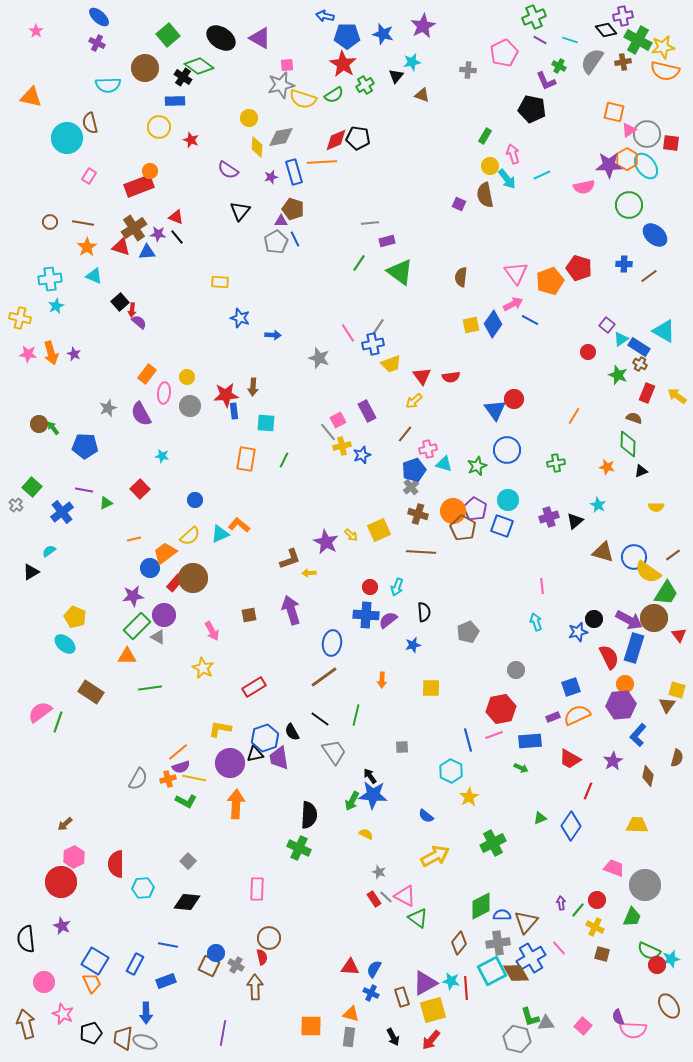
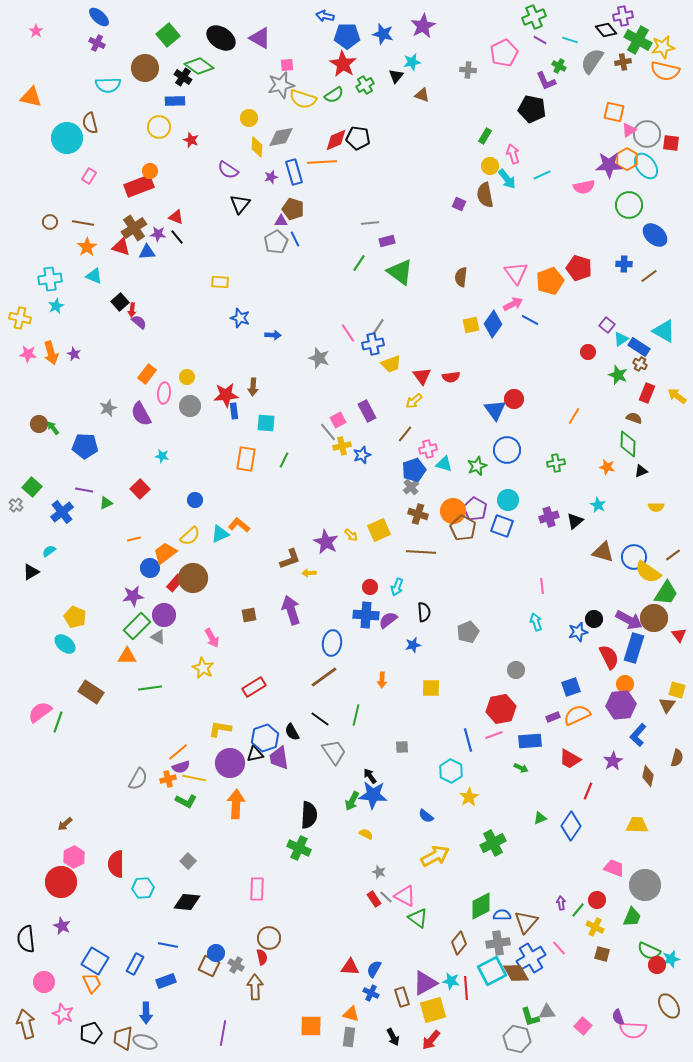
black triangle at (240, 211): moved 7 px up
pink arrow at (212, 631): moved 7 px down
gray triangle at (546, 1023): moved 1 px right, 11 px up
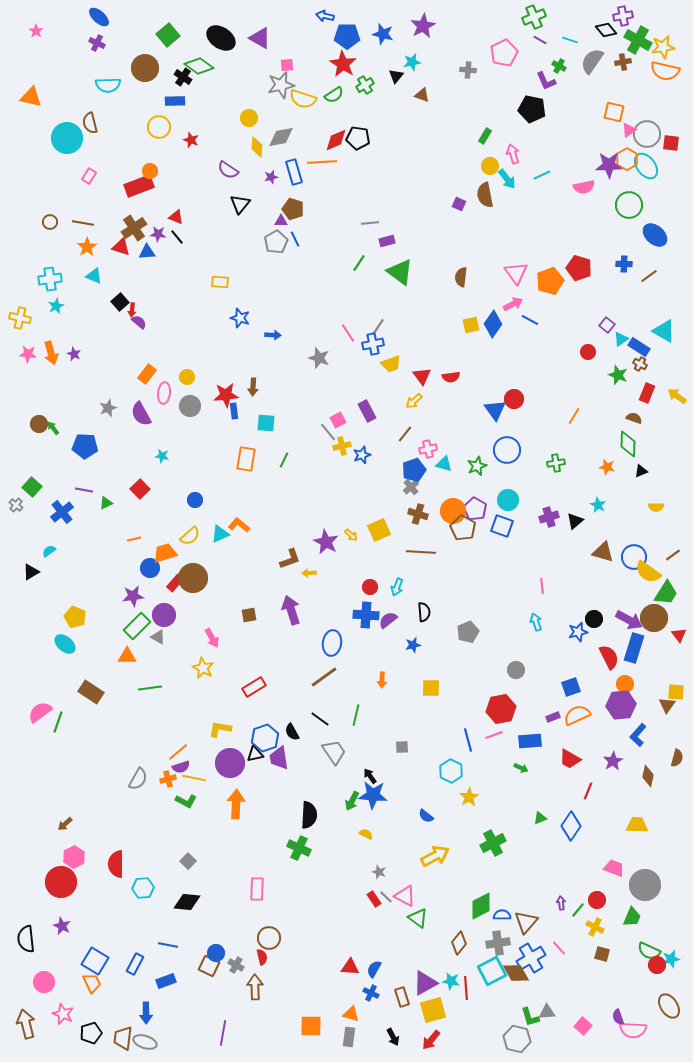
orange trapezoid at (165, 553): rotated 20 degrees clockwise
yellow square at (677, 690): moved 1 px left, 2 px down; rotated 12 degrees counterclockwise
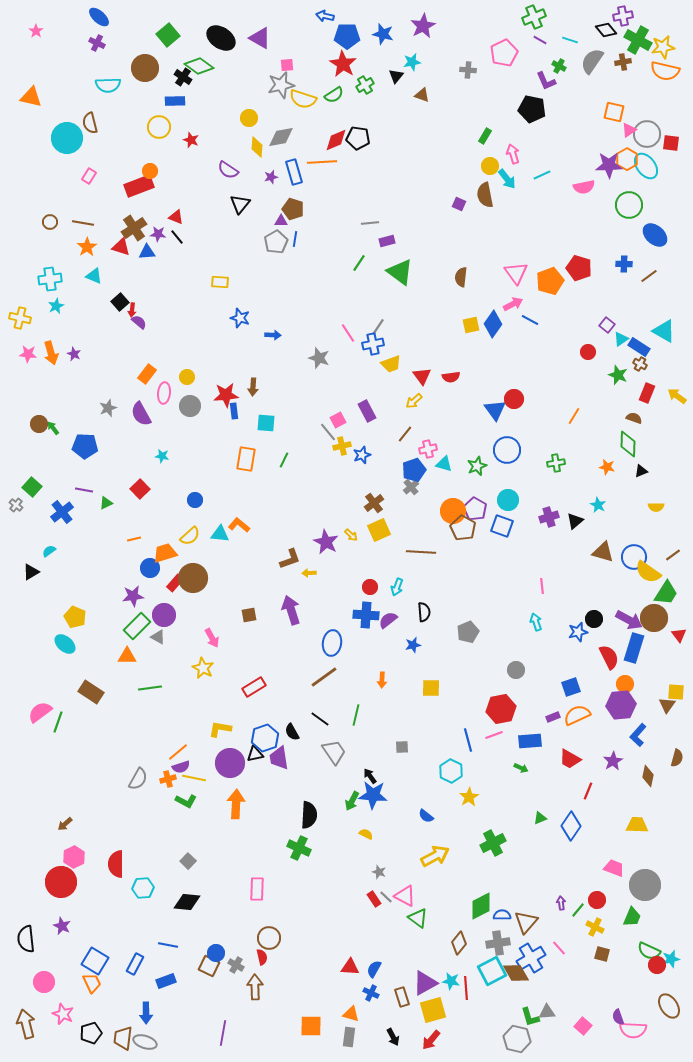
blue line at (295, 239): rotated 35 degrees clockwise
brown cross at (418, 514): moved 44 px left, 11 px up; rotated 36 degrees clockwise
cyan triangle at (220, 534): rotated 30 degrees clockwise
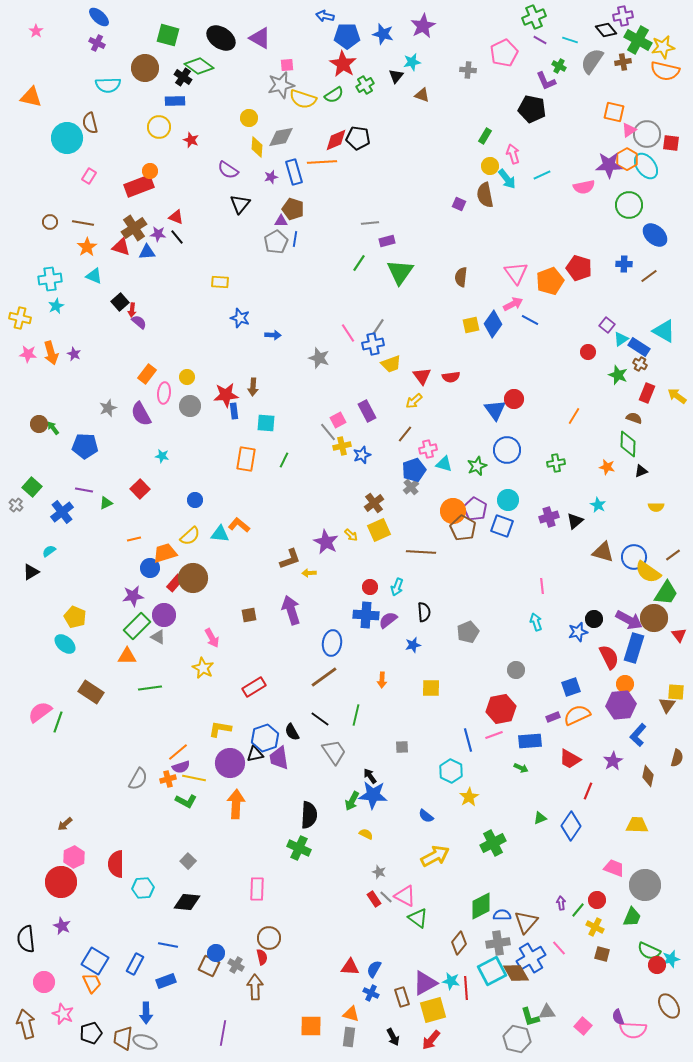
green square at (168, 35): rotated 35 degrees counterclockwise
green triangle at (400, 272): rotated 28 degrees clockwise
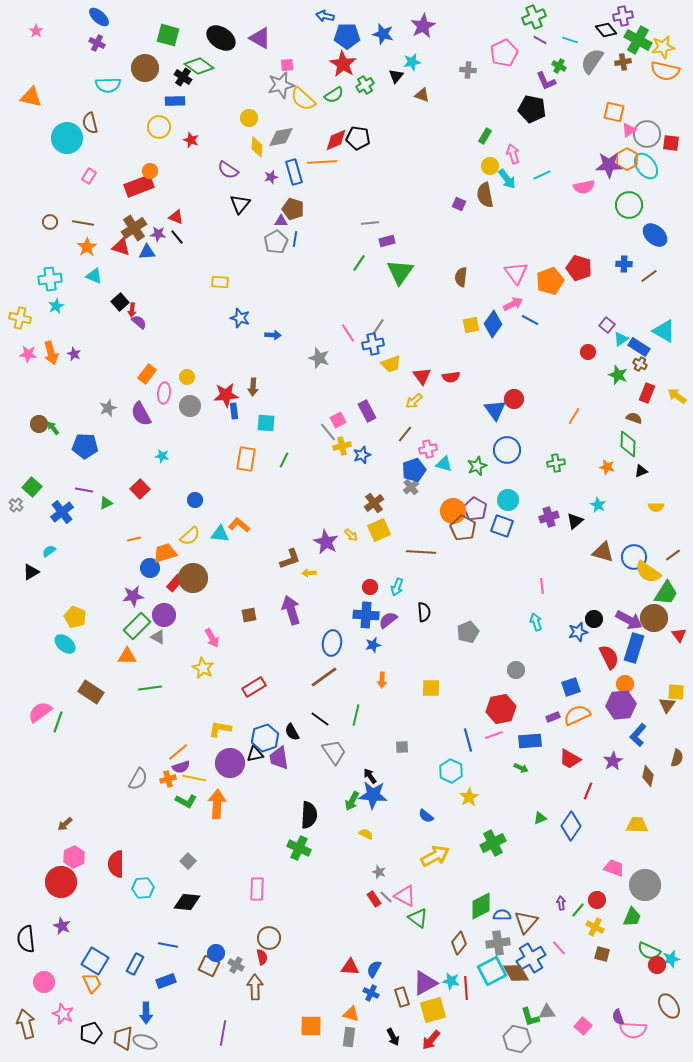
yellow semicircle at (303, 99): rotated 24 degrees clockwise
blue star at (413, 645): moved 40 px left
orange arrow at (236, 804): moved 19 px left
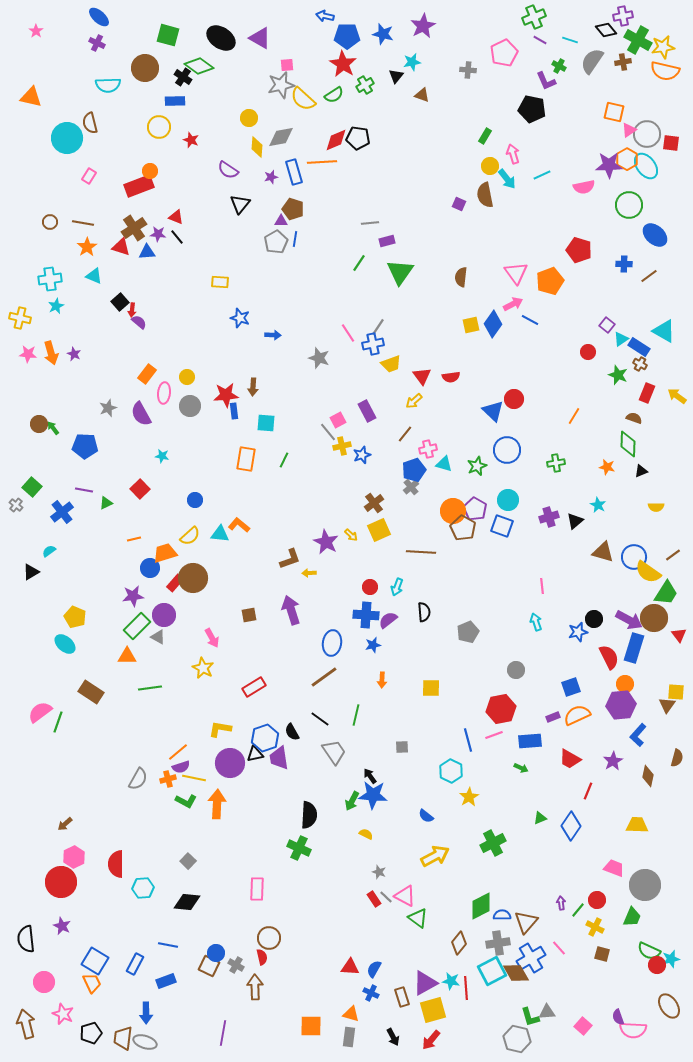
red pentagon at (579, 268): moved 18 px up
blue triangle at (495, 410): moved 2 px left, 1 px down; rotated 10 degrees counterclockwise
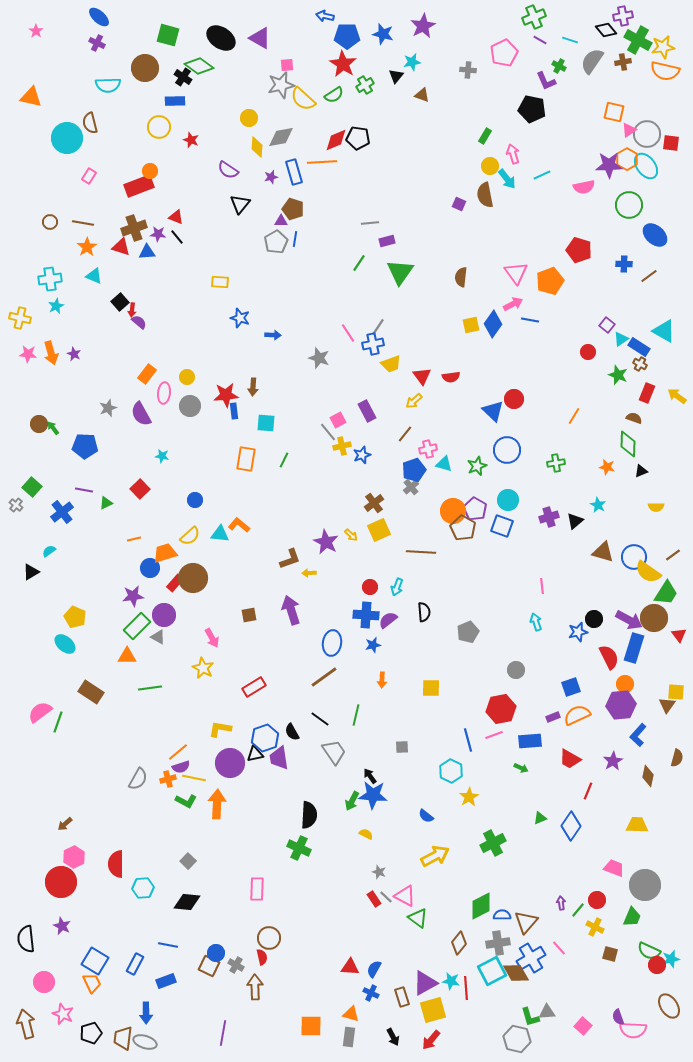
brown cross at (134, 228): rotated 15 degrees clockwise
blue line at (530, 320): rotated 18 degrees counterclockwise
brown square at (602, 954): moved 8 px right
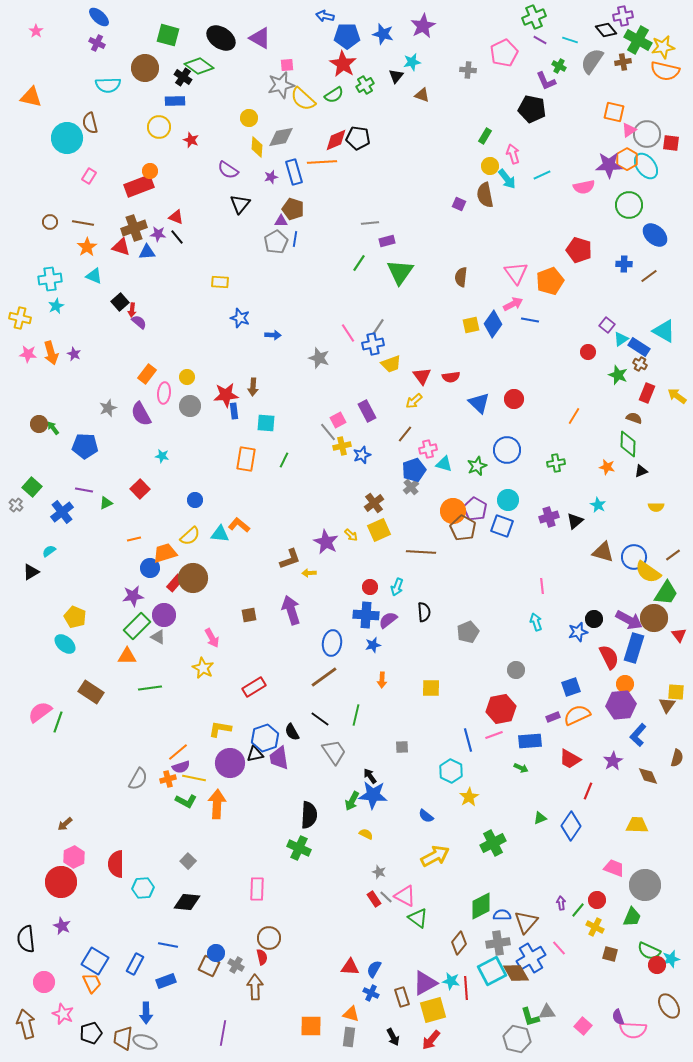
blue triangle at (493, 411): moved 14 px left, 8 px up
brown diamond at (648, 776): rotated 35 degrees counterclockwise
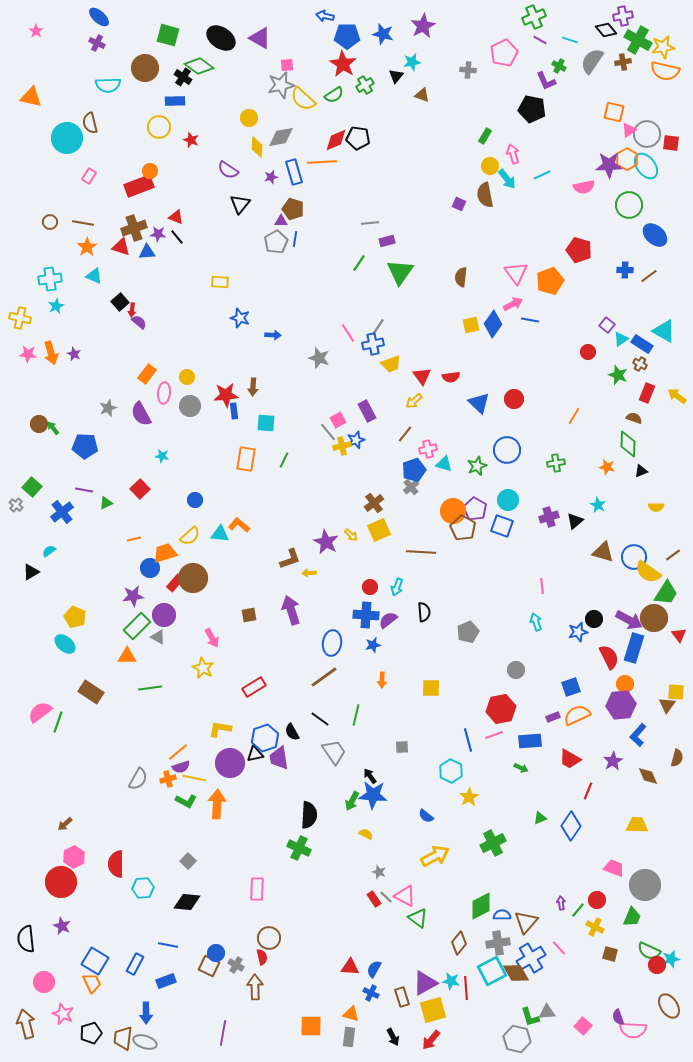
blue cross at (624, 264): moved 1 px right, 6 px down
blue rectangle at (639, 347): moved 3 px right, 3 px up
blue star at (362, 455): moved 6 px left, 15 px up
